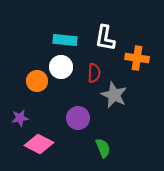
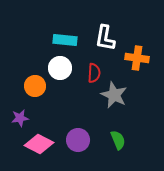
white circle: moved 1 px left, 1 px down
orange circle: moved 2 px left, 5 px down
purple circle: moved 22 px down
green semicircle: moved 15 px right, 8 px up
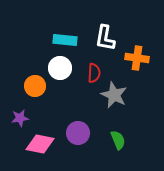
purple circle: moved 7 px up
pink diamond: moved 1 px right; rotated 16 degrees counterclockwise
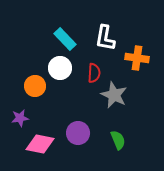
cyan rectangle: moved 1 px up; rotated 40 degrees clockwise
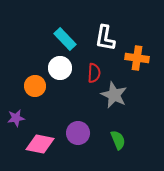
purple star: moved 4 px left
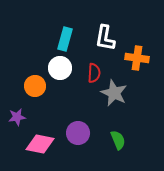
cyan rectangle: rotated 60 degrees clockwise
gray star: moved 2 px up
purple star: moved 1 px right, 1 px up
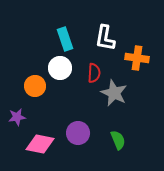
cyan rectangle: rotated 35 degrees counterclockwise
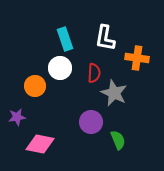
purple circle: moved 13 px right, 11 px up
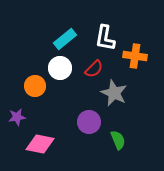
cyan rectangle: rotated 70 degrees clockwise
orange cross: moved 2 px left, 2 px up
red semicircle: moved 4 px up; rotated 42 degrees clockwise
purple circle: moved 2 px left
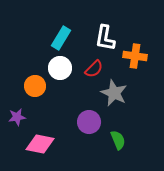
cyan rectangle: moved 4 px left, 1 px up; rotated 20 degrees counterclockwise
